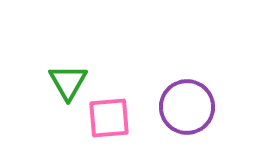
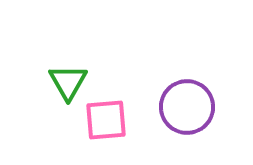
pink square: moved 3 px left, 2 px down
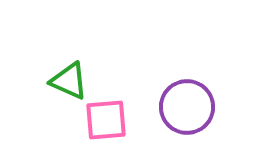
green triangle: moved 1 px right, 1 px up; rotated 36 degrees counterclockwise
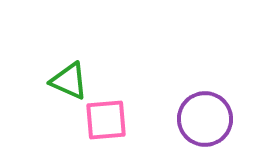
purple circle: moved 18 px right, 12 px down
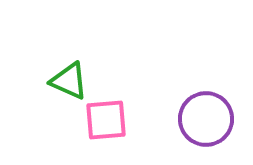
purple circle: moved 1 px right
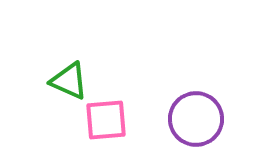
purple circle: moved 10 px left
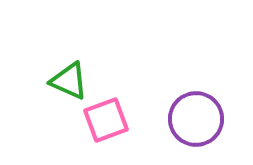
pink square: rotated 15 degrees counterclockwise
